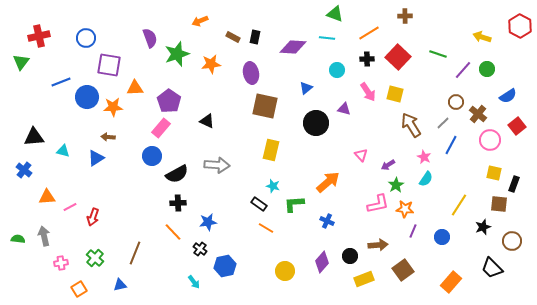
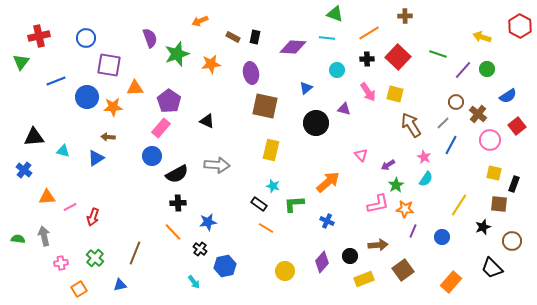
blue line at (61, 82): moved 5 px left, 1 px up
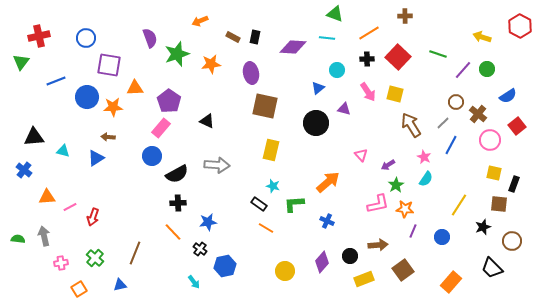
blue triangle at (306, 88): moved 12 px right
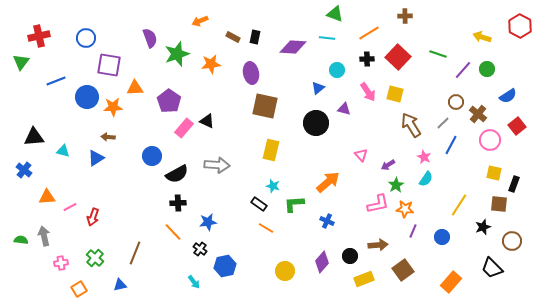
pink rectangle at (161, 128): moved 23 px right
green semicircle at (18, 239): moved 3 px right, 1 px down
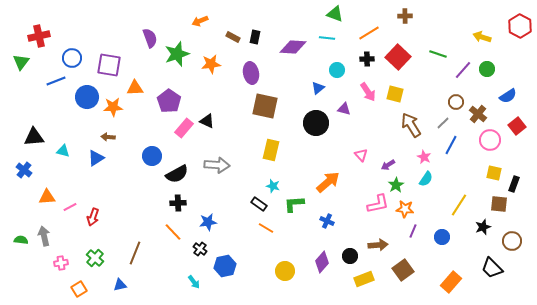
blue circle at (86, 38): moved 14 px left, 20 px down
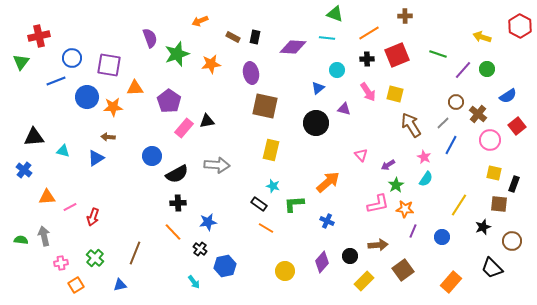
red square at (398, 57): moved 1 px left, 2 px up; rotated 25 degrees clockwise
black triangle at (207, 121): rotated 35 degrees counterclockwise
yellow rectangle at (364, 279): moved 2 px down; rotated 24 degrees counterclockwise
orange square at (79, 289): moved 3 px left, 4 px up
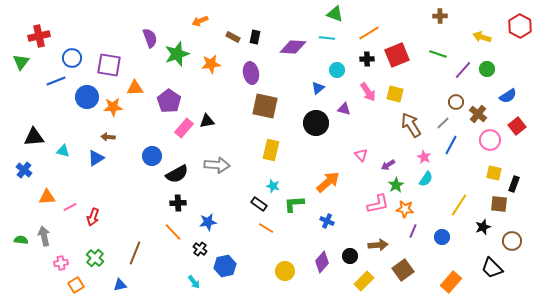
brown cross at (405, 16): moved 35 px right
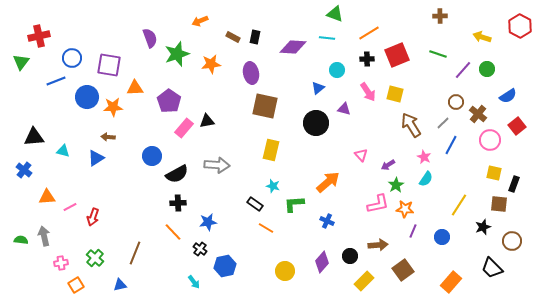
black rectangle at (259, 204): moved 4 px left
